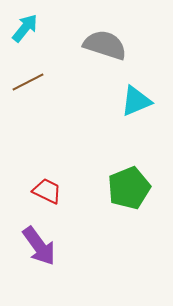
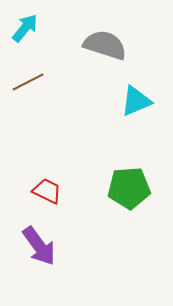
green pentagon: rotated 18 degrees clockwise
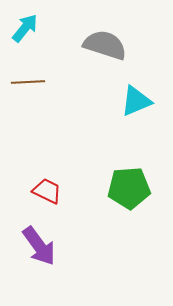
brown line: rotated 24 degrees clockwise
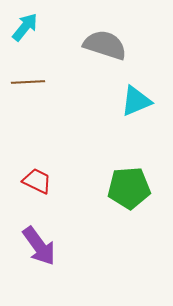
cyan arrow: moved 1 px up
red trapezoid: moved 10 px left, 10 px up
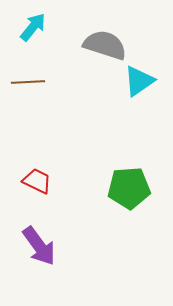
cyan arrow: moved 8 px right
cyan triangle: moved 3 px right, 20 px up; rotated 12 degrees counterclockwise
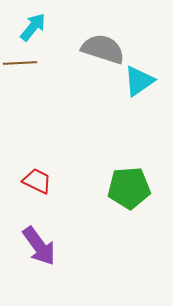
gray semicircle: moved 2 px left, 4 px down
brown line: moved 8 px left, 19 px up
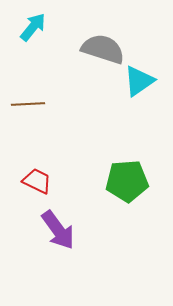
brown line: moved 8 px right, 41 px down
green pentagon: moved 2 px left, 7 px up
purple arrow: moved 19 px right, 16 px up
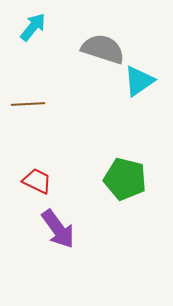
green pentagon: moved 2 px left, 2 px up; rotated 18 degrees clockwise
purple arrow: moved 1 px up
